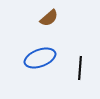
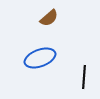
black line: moved 4 px right, 9 px down
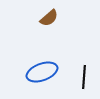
blue ellipse: moved 2 px right, 14 px down
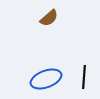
blue ellipse: moved 4 px right, 7 px down
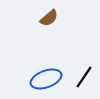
black line: rotated 30 degrees clockwise
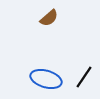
blue ellipse: rotated 36 degrees clockwise
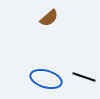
black line: rotated 75 degrees clockwise
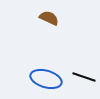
brown semicircle: rotated 114 degrees counterclockwise
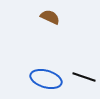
brown semicircle: moved 1 px right, 1 px up
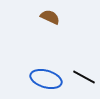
black line: rotated 10 degrees clockwise
